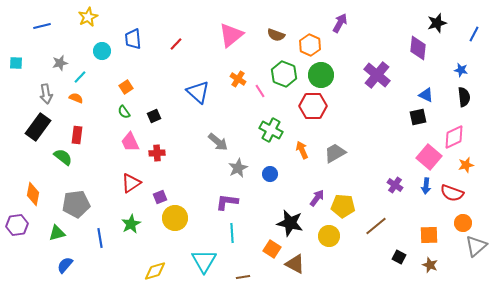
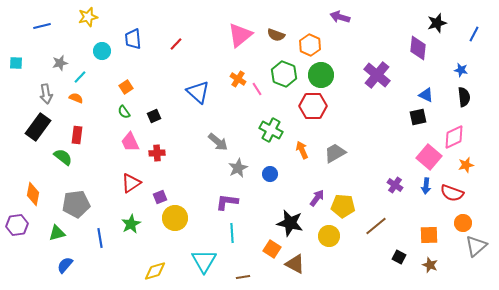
yellow star at (88, 17): rotated 12 degrees clockwise
purple arrow at (340, 23): moved 6 px up; rotated 102 degrees counterclockwise
pink triangle at (231, 35): moved 9 px right
pink line at (260, 91): moved 3 px left, 2 px up
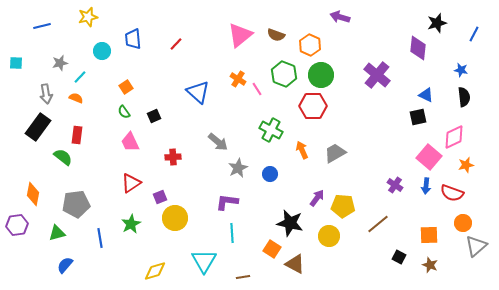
red cross at (157, 153): moved 16 px right, 4 px down
brown line at (376, 226): moved 2 px right, 2 px up
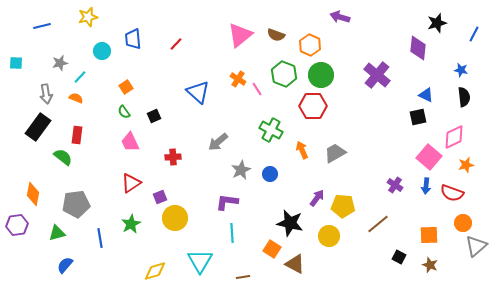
gray arrow at (218, 142): rotated 100 degrees clockwise
gray star at (238, 168): moved 3 px right, 2 px down
cyan triangle at (204, 261): moved 4 px left
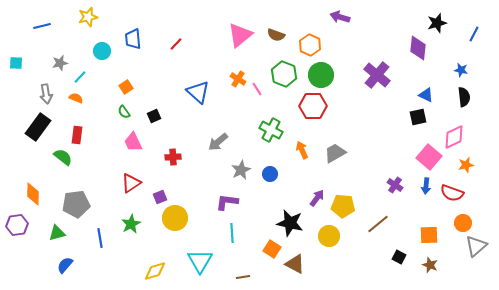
pink trapezoid at (130, 142): moved 3 px right
orange diamond at (33, 194): rotated 10 degrees counterclockwise
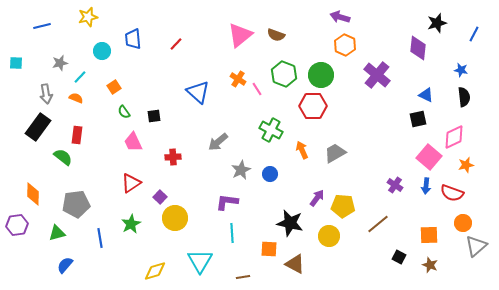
orange hexagon at (310, 45): moved 35 px right
orange square at (126, 87): moved 12 px left
black square at (154, 116): rotated 16 degrees clockwise
black square at (418, 117): moved 2 px down
purple square at (160, 197): rotated 24 degrees counterclockwise
orange square at (272, 249): moved 3 px left; rotated 30 degrees counterclockwise
